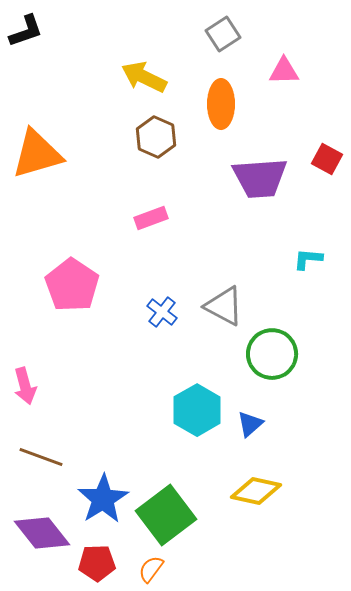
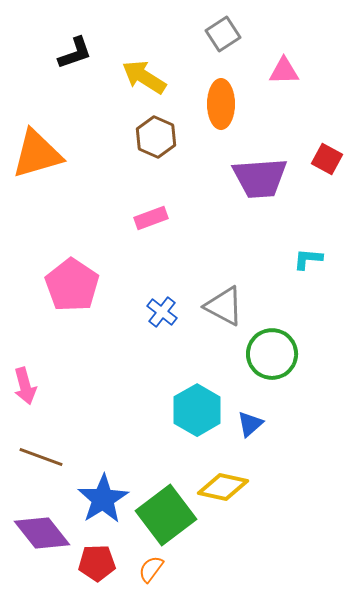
black L-shape: moved 49 px right, 22 px down
yellow arrow: rotated 6 degrees clockwise
yellow diamond: moved 33 px left, 4 px up
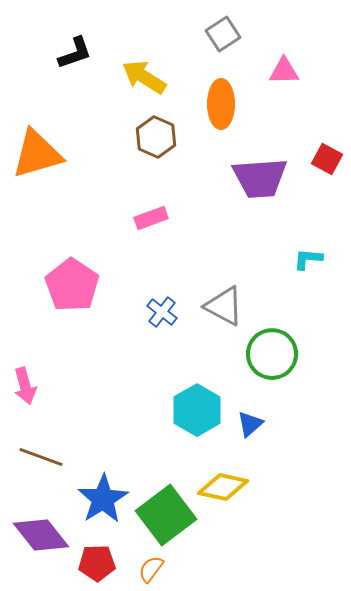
purple diamond: moved 1 px left, 2 px down
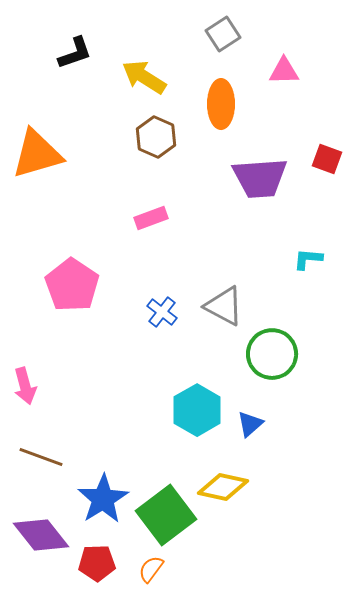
red square: rotated 8 degrees counterclockwise
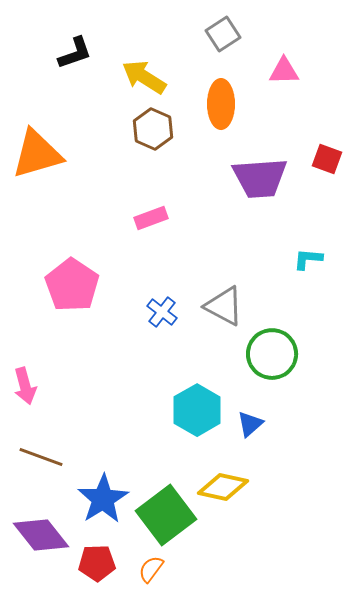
brown hexagon: moved 3 px left, 8 px up
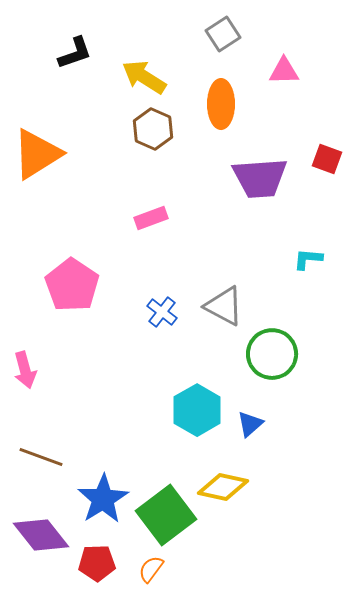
orange triangle: rotated 16 degrees counterclockwise
pink arrow: moved 16 px up
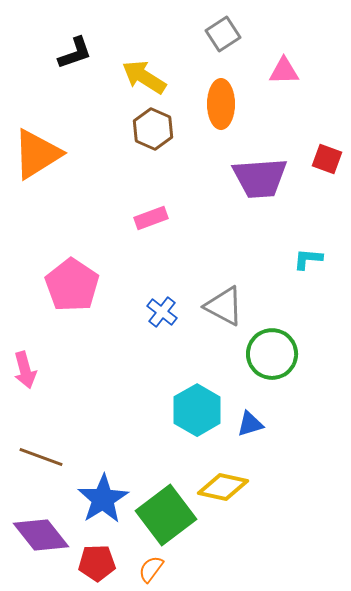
blue triangle: rotated 24 degrees clockwise
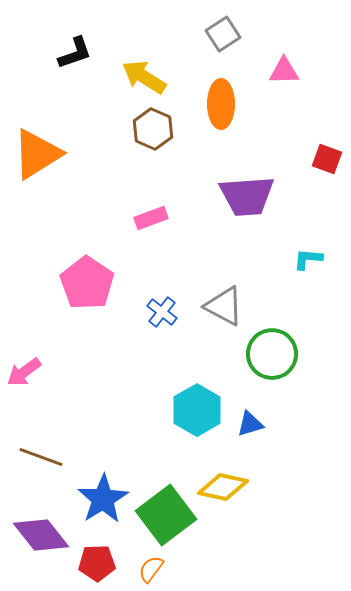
purple trapezoid: moved 13 px left, 18 px down
pink pentagon: moved 15 px right, 2 px up
pink arrow: moved 1 px left, 2 px down; rotated 69 degrees clockwise
